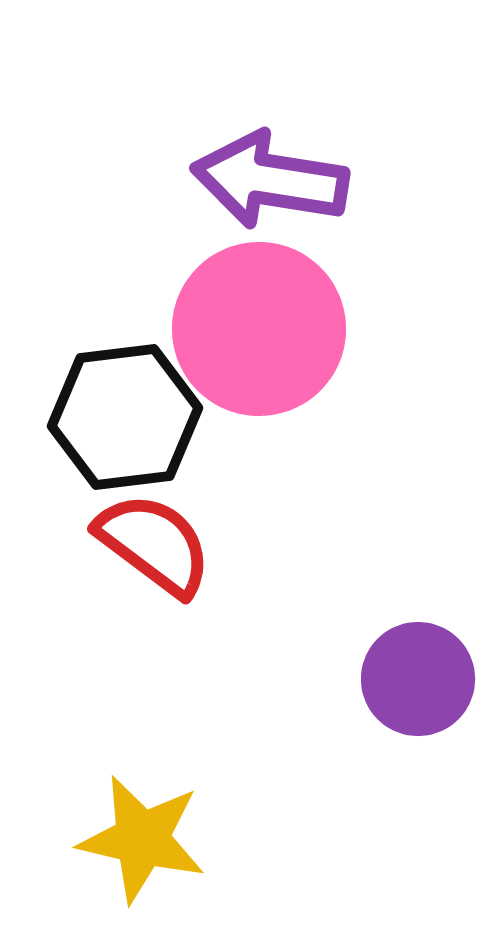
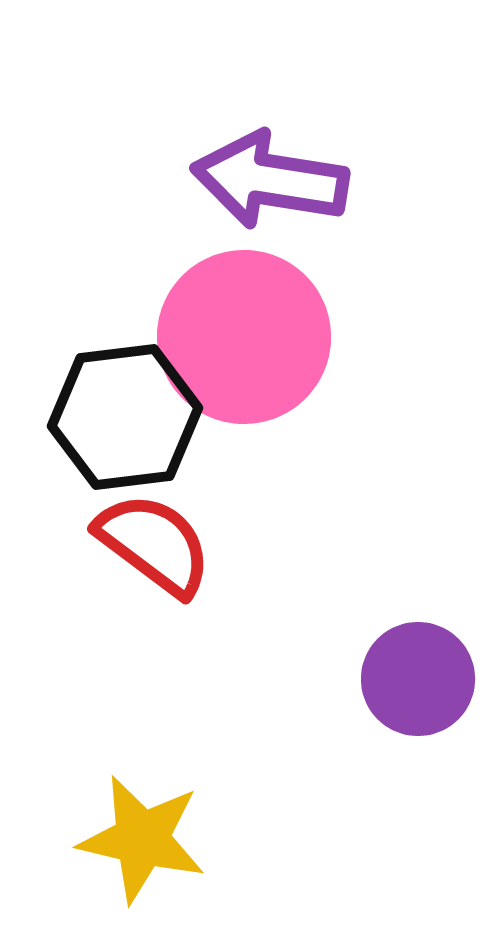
pink circle: moved 15 px left, 8 px down
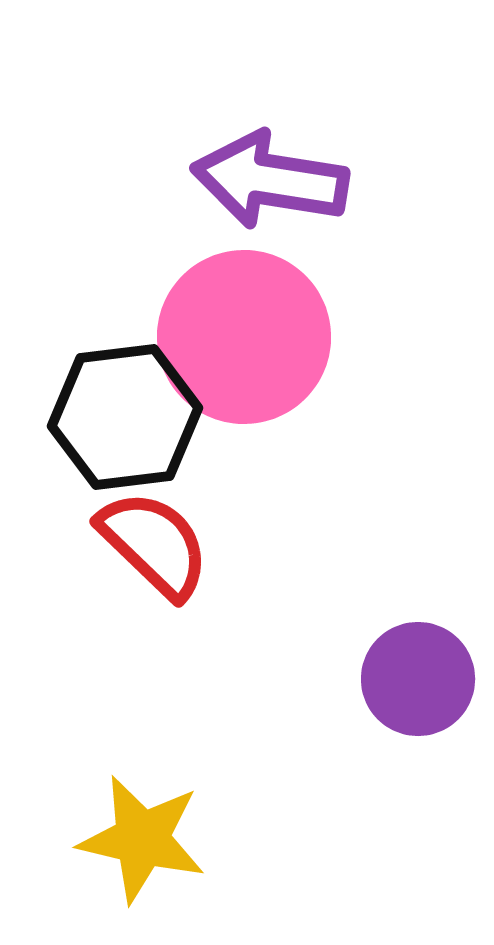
red semicircle: rotated 7 degrees clockwise
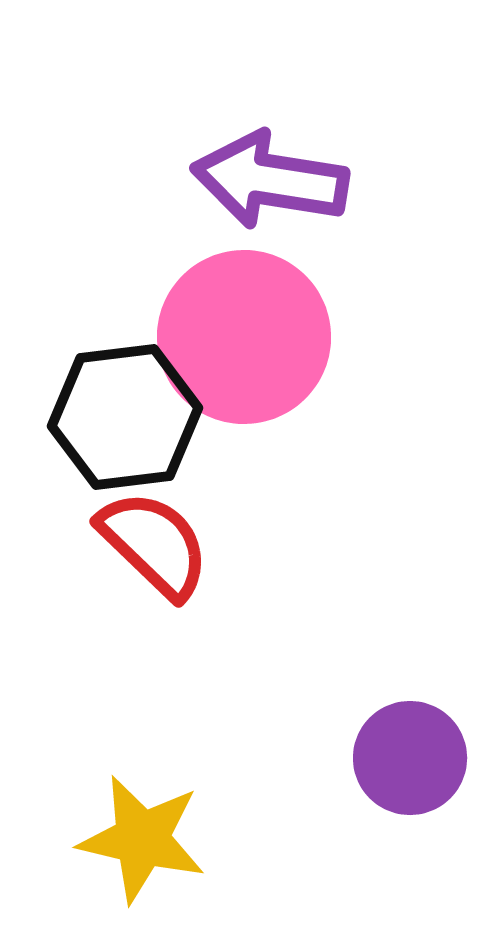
purple circle: moved 8 px left, 79 px down
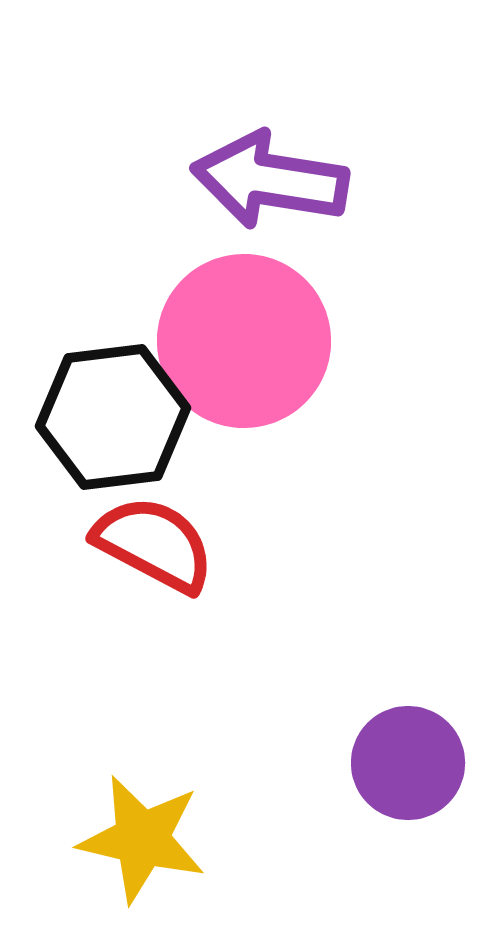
pink circle: moved 4 px down
black hexagon: moved 12 px left
red semicircle: rotated 16 degrees counterclockwise
purple circle: moved 2 px left, 5 px down
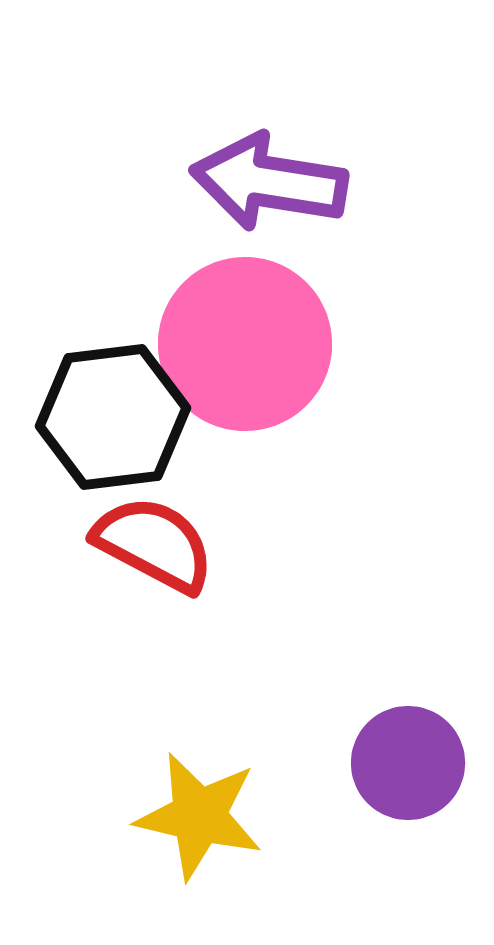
purple arrow: moved 1 px left, 2 px down
pink circle: moved 1 px right, 3 px down
yellow star: moved 57 px right, 23 px up
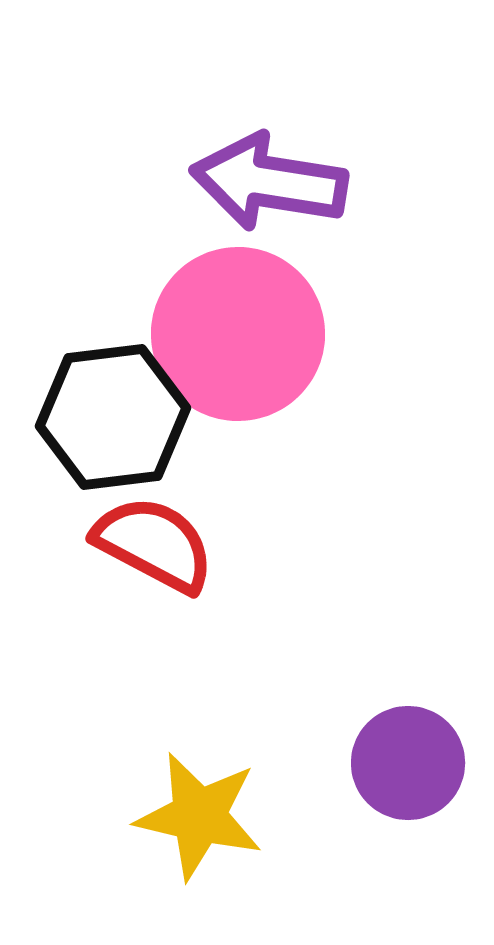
pink circle: moved 7 px left, 10 px up
